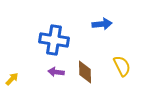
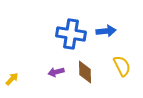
blue arrow: moved 4 px right, 7 px down
blue cross: moved 17 px right, 6 px up
purple arrow: rotated 21 degrees counterclockwise
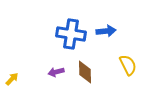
yellow semicircle: moved 6 px right, 1 px up
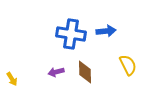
yellow arrow: rotated 104 degrees clockwise
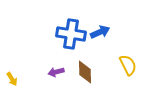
blue arrow: moved 6 px left, 1 px down; rotated 18 degrees counterclockwise
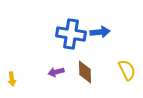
blue arrow: rotated 18 degrees clockwise
yellow semicircle: moved 1 px left, 5 px down
yellow arrow: rotated 24 degrees clockwise
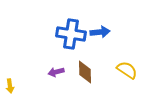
yellow semicircle: rotated 30 degrees counterclockwise
yellow arrow: moved 2 px left, 7 px down
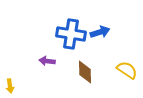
blue arrow: rotated 12 degrees counterclockwise
purple arrow: moved 9 px left, 11 px up; rotated 21 degrees clockwise
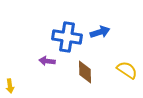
blue cross: moved 4 px left, 3 px down
